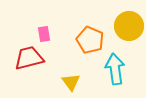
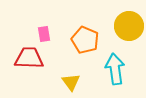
orange pentagon: moved 5 px left
red trapezoid: rotated 16 degrees clockwise
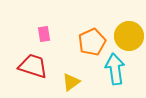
yellow circle: moved 10 px down
orange pentagon: moved 7 px right, 2 px down; rotated 24 degrees clockwise
red trapezoid: moved 4 px right, 8 px down; rotated 16 degrees clockwise
yellow triangle: rotated 30 degrees clockwise
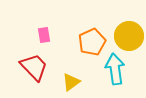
pink rectangle: moved 1 px down
red trapezoid: moved 1 px right, 1 px down; rotated 28 degrees clockwise
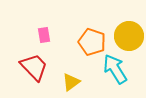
orange pentagon: rotated 28 degrees counterclockwise
cyan arrow: rotated 24 degrees counterclockwise
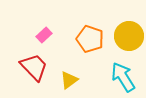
pink rectangle: rotated 56 degrees clockwise
orange pentagon: moved 2 px left, 3 px up
cyan arrow: moved 8 px right, 8 px down
yellow triangle: moved 2 px left, 2 px up
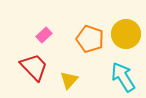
yellow circle: moved 3 px left, 2 px up
yellow triangle: rotated 12 degrees counterclockwise
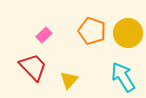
yellow circle: moved 2 px right, 1 px up
orange pentagon: moved 2 px right, 8 px up
red trapezoid: moved 1 px left
